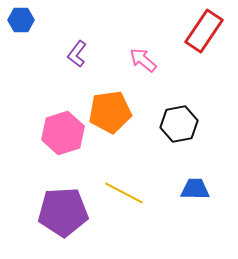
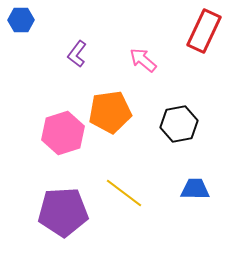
red rectangle: rotated 9 degrees counterclockwise
yellow line: rotated 9 degrees clockwise
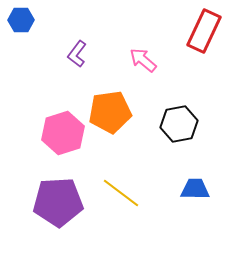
yellow line: moved 3 px left
purple pentagon: moved 5 px left, 10 px up
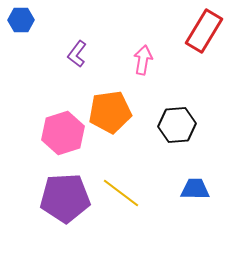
red rectangle: rotated 6 degrees clockwise
pink arrow: rotated 60 degrees clockwise
black hexagon: moved 2 px left, 1 px down; rotated 6 degrees clockwise
purple pentagon: moved 7 px right, 4 px up
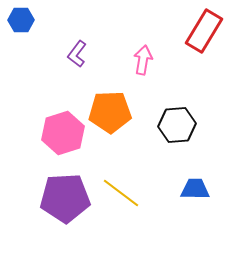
orange pentagon: rotated 6 degrees clockwise
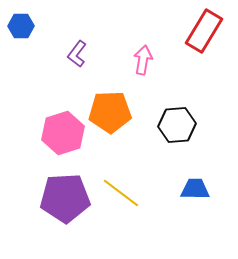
blue hexagon: moved 6 px down
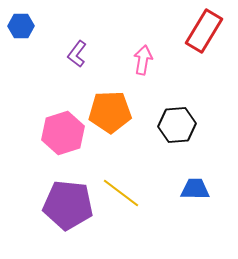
purple pentagon: moved 3 px right, 7 px down; rotated 9 degrees clockwise
